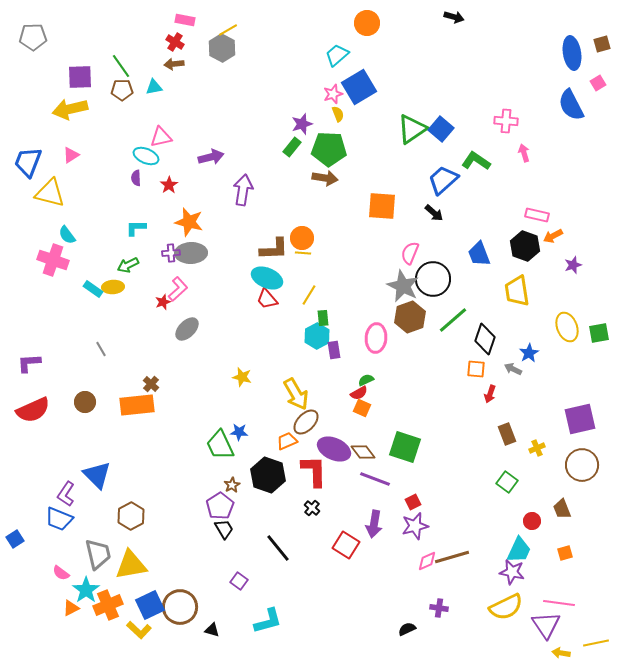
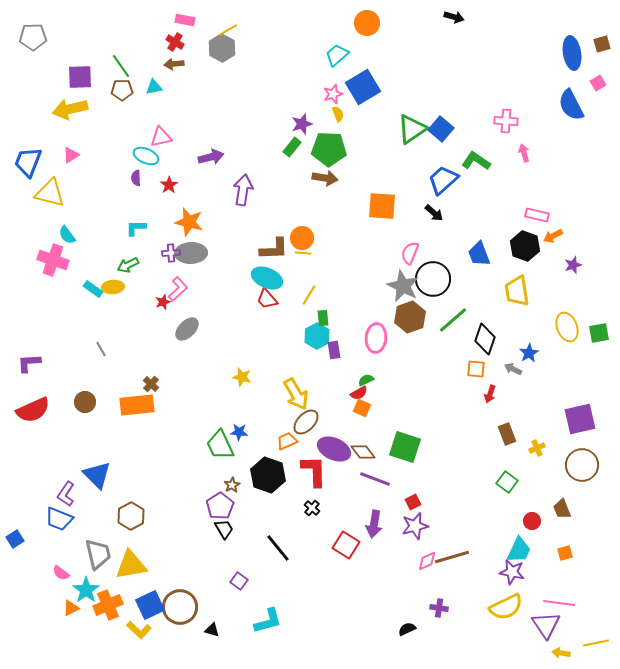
blue square at (359, 87): moved 4 px right
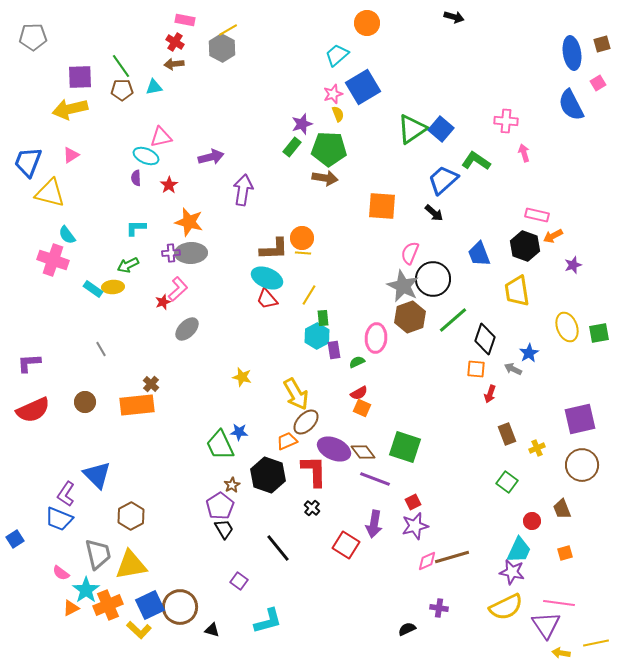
green semicircle at (366, 380): moved 9 px left, 18 px up
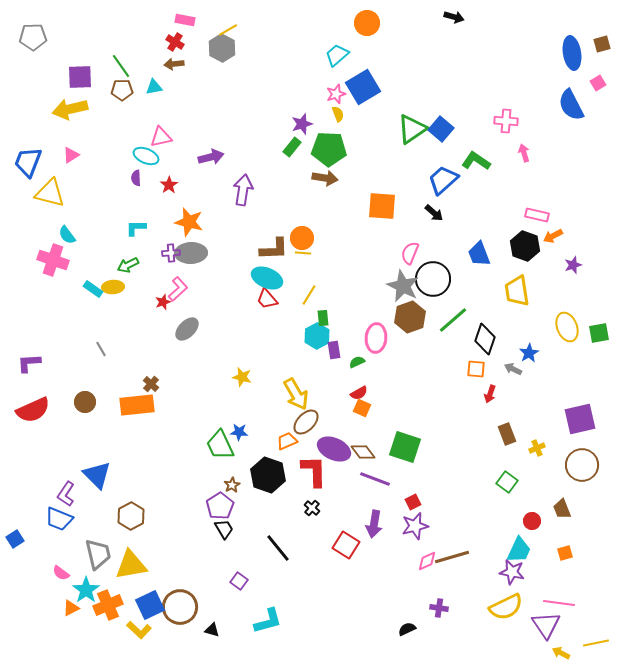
pink star at (333, 94): moved 3 px right
yellow arrow at (561, 653): rotated 18 degrees clockwise
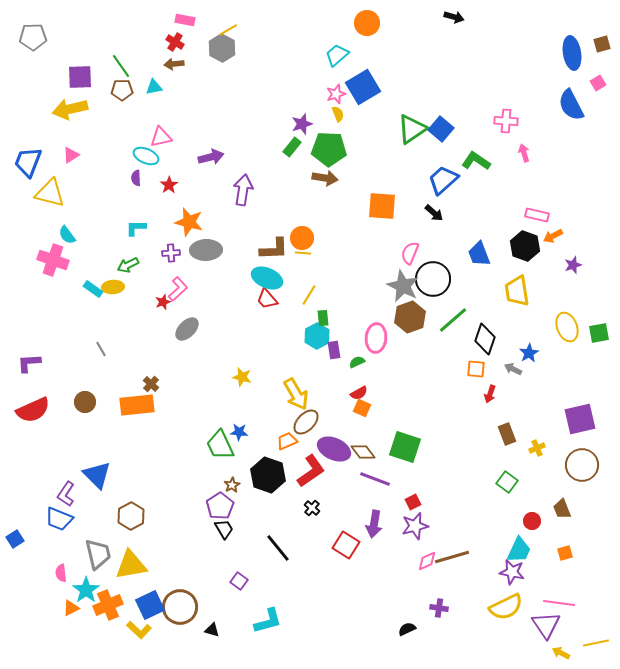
gray ellipse at (191, 253): moved 15 px right, 3 px up
red L-shape at (314, 471): moved 3 px left; rotated 56 degrees clockwise
pink semicircle at (61, 573): rotated 48 degrees clockwise
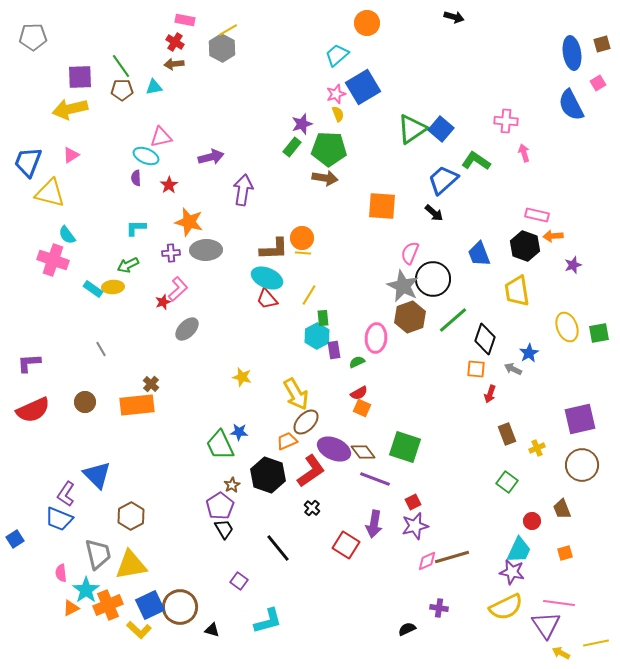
orange arrow at (553, 236): rotated 24 degrees clockwise
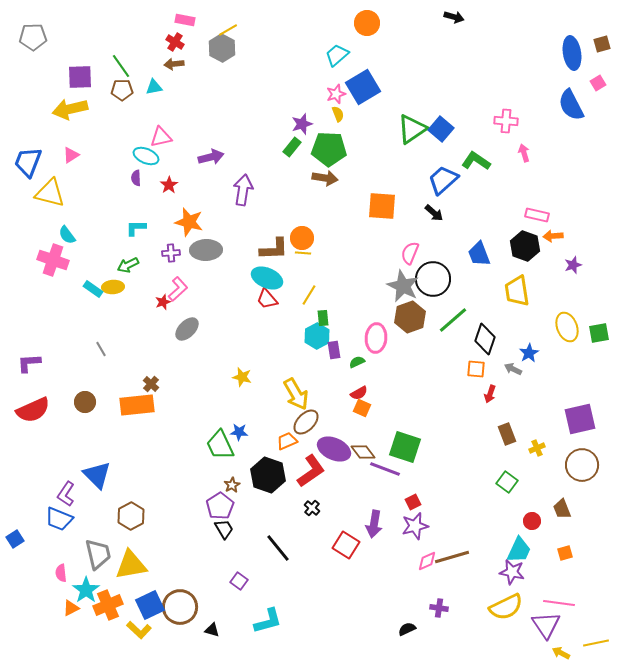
purple line at (375, 479): moved 10 px right, 10 px up
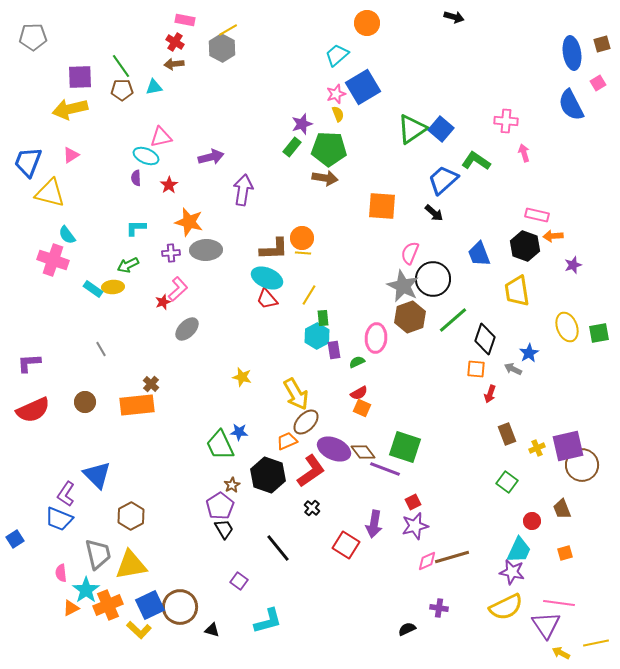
purple square at (580, 419): moved 12 px left, 27 px down
